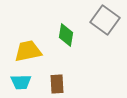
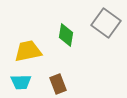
gray square: moved 1 px right, 3 px down
brown rectangle: moved 1 px right; rotated 18 degrees counterclockwise
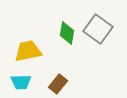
gray square: moved 8 px left, 6 px down
green diamond: moved 1 px right, 2 px up
brown rectangle: rotated 60 degrees clockwise
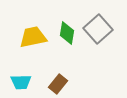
gray square: rotated 12 degrees clockwise
yellow trapezoid: moved 5 px right, 14 px up
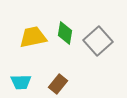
gray square: moved 12 px down
green diamond: moved 2 px left
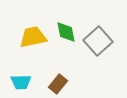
green diamond: moved 1 px right, 1 px up; rotated 20 degrees counterclockwise
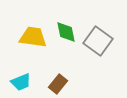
yellow trapezoid: rotated 20 degrees clockwise
gray square: rotated 12 degrees counterclockwise
cyan trapezoid: rotated 20 degrees counterclockwise
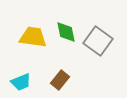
brown rectangle: moved 2 px right, 4 px up
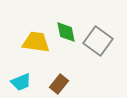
yellow trapezoid: moved 3 px right, 5 px down
brown rectangle: moved 1 px left, 4 px down
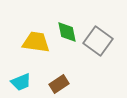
green diamond: moved 1 px right
brown rectangle: rotated 18 degrees clockwise
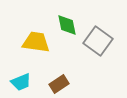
green diamond: moved 7 px up
